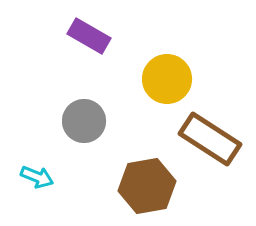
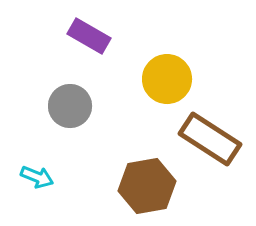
gray circle: moved 14 px left, 15 px up
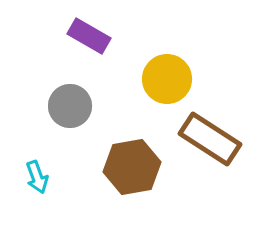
cyan arrow: rotated 48 degrees clockwise
brown hexagon: moved 15 px left, 19 px up
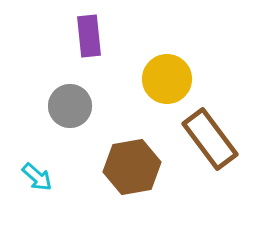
purple rectangle: rotated 54 degrees clockwise
brown rectangle: rotated 20 degrees clockwise
cyan arrow: rotated 28 degrees counterclockwise
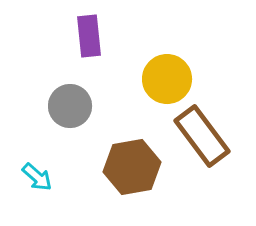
brown rectangle: moved 8 px left, 3 px up
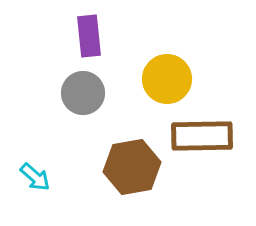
gray circle: moved 13 px right, 13 px up
brown rectangle: rotated 54 degrees counterclockwise
cyan arrow: moved 2 px left
